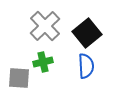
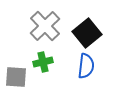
blue semicircle: rotated 10 degrees clockwise
gray square: moved 3 px left, 1 px up
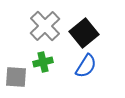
black square: moved 3 px left
blue semicircle: rotated 25 degrees clockwise
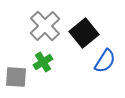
green cross: rotated 18 degrees counterclockwise
blue semicircle: moved 19 px right, 5 px up
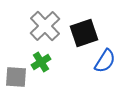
black square: rotated 20 degrees clockwise
green cross: moved 2 px left
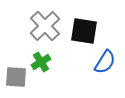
black square: moved 2 px up; rotated 28 degrees clockwise
blue semicircle: moved 1 px down
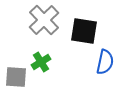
gray cross: moved 1 px left, 6 px up
blue semicircle: rotated 20 degrees counterclockwise
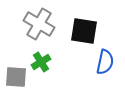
gray cross: moved 5 px left, 4 px down; rotated 16 degrees counterclockwise
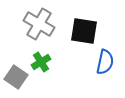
gray square: rotated 30 degrees clockwise
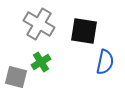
gray square: rotated 20 degrees counterclockwise
